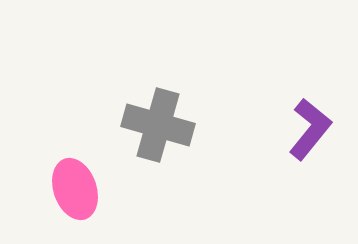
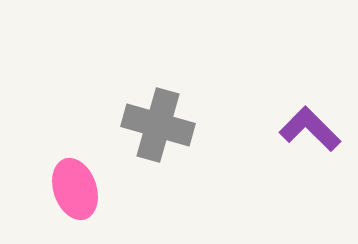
purple L-shape: rotated 84 degrees counterclockwise
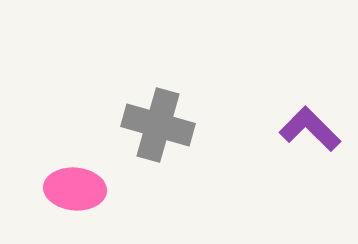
pink ellipse: rotated 66 degrees counterclockwise
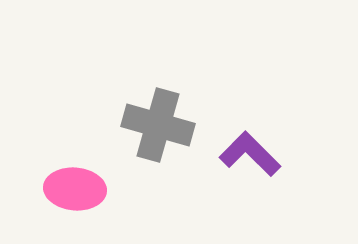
purple L-shape: moved 60 px left, 25 px down
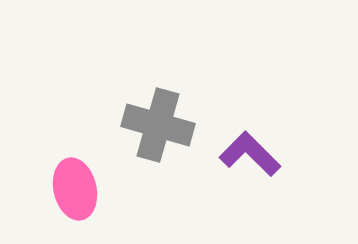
pink ellipse: rotated 72 degrees clockwise
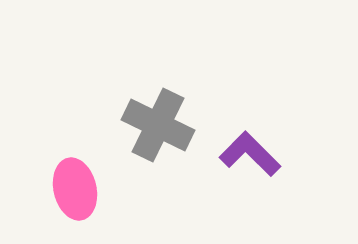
gray cross: rotated 10 degrees clockwise
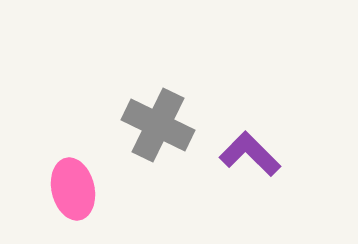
pink ellipse: moved 2 px left
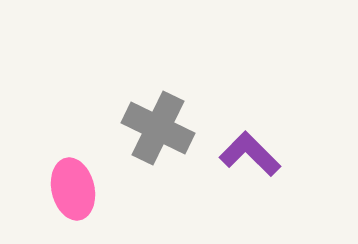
gray cross: moved 3 px down
